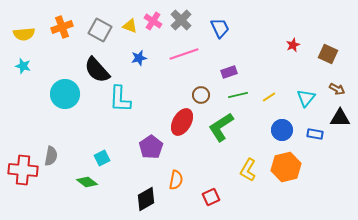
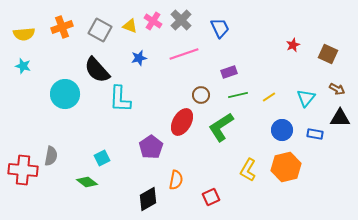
black diamond: moved 2 px right
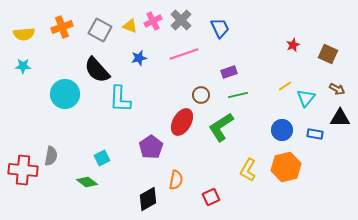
pink cross: rotated 30 degrees clockwise
cyan star: rotated 14 degrees counterclockwise
yellow line: moved 16 px right, 11 px up
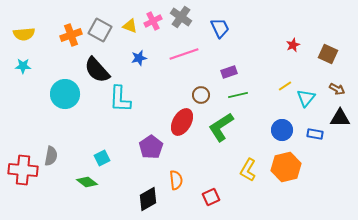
gray cross: moved 3 px up; rotated 10 degrees counterclockwise
orange cross: moved 9 px right, 8 px down
orange semicircle: rotated 18 degrees counterclockwise
